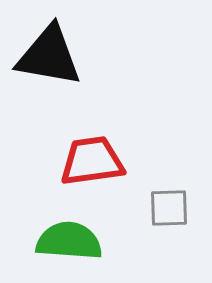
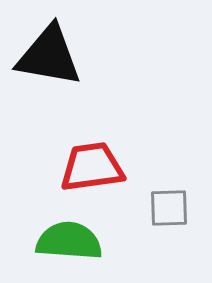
red trapezoid: moved 6 px down
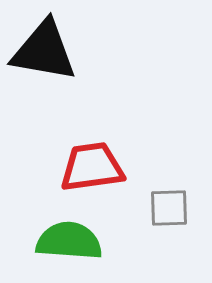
black triangle: moved 5 px left, 5 px up
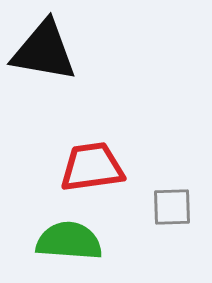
gray square: moved 3 px right, 1 px up
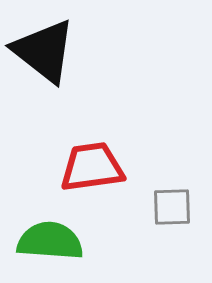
black triangle: rotated 28 degrees clockwise
green semicircle: moved 19 px left
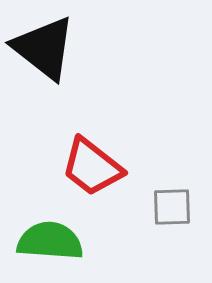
black triangle: moved 3 px up
red trapezoid: rotated 134 degrees counterclockwise
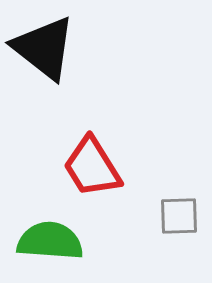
red trapezoid: rotated 20 degrees clockwise
gray square: moved 7 px right, 9 px down
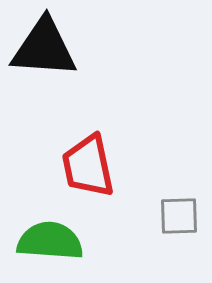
black triangle: rotated 34 degrees counterclockwise
red trapezoid: moved 4 px left, 1 px up; rotated 20 degrees clockwise
